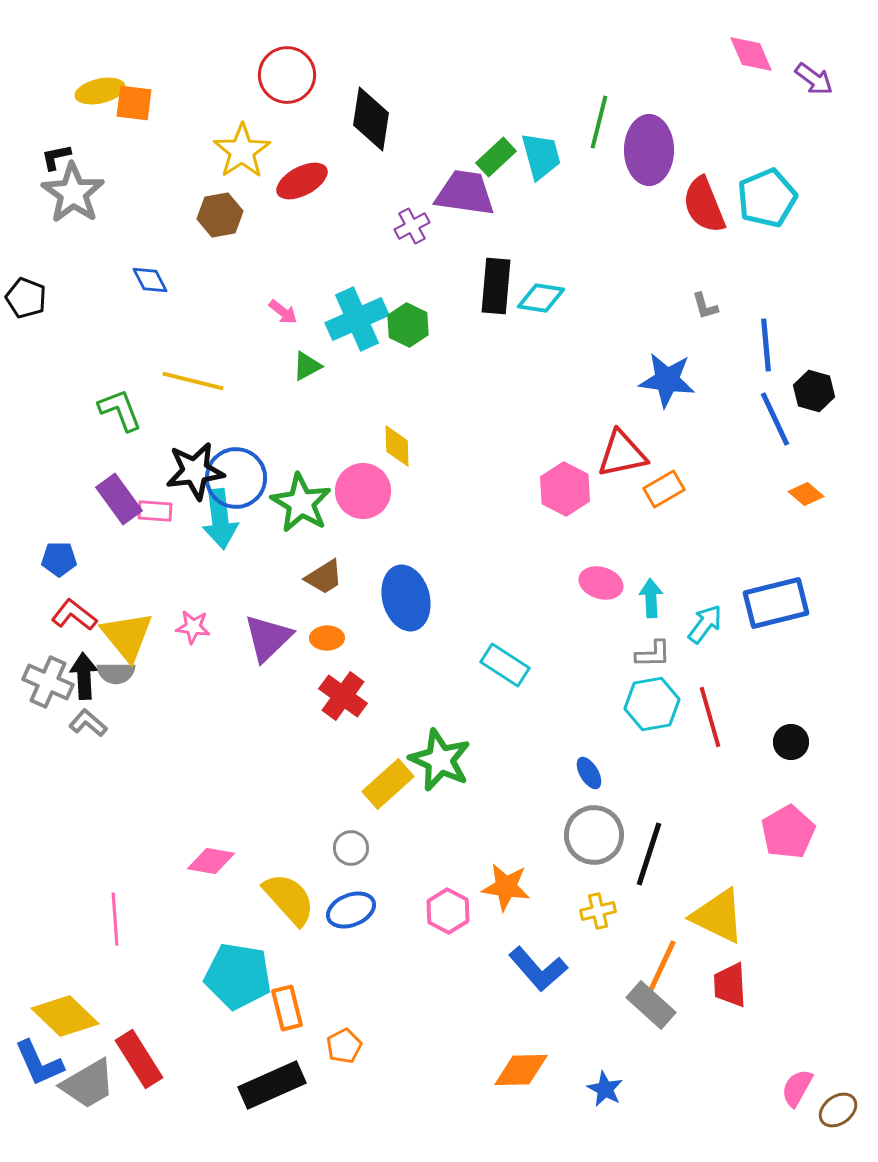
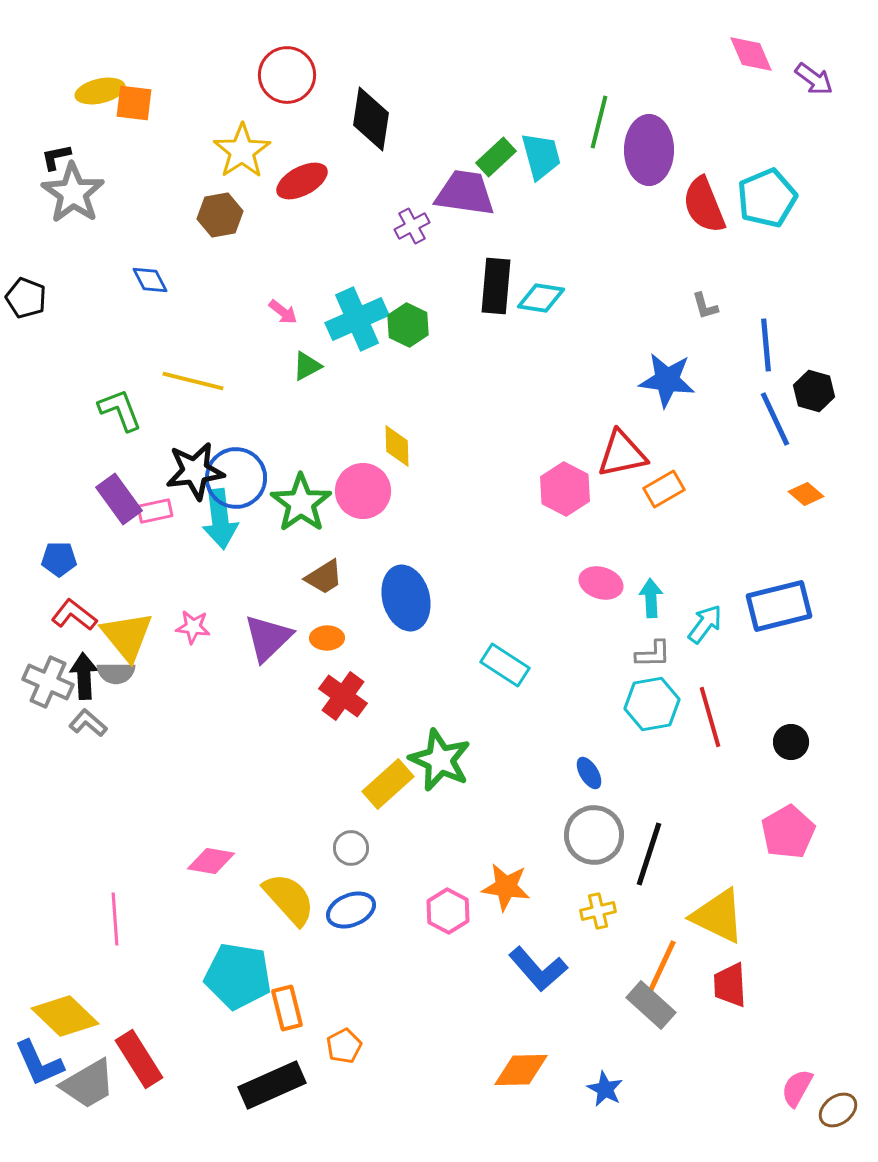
green star at (301, 503): rotated 6 degrees clockwise
pink rectangle at (155, 511): rotated 16 degrees counterclockwise
blue rectangle at (776, 603): moved 3 px right, 3 px down
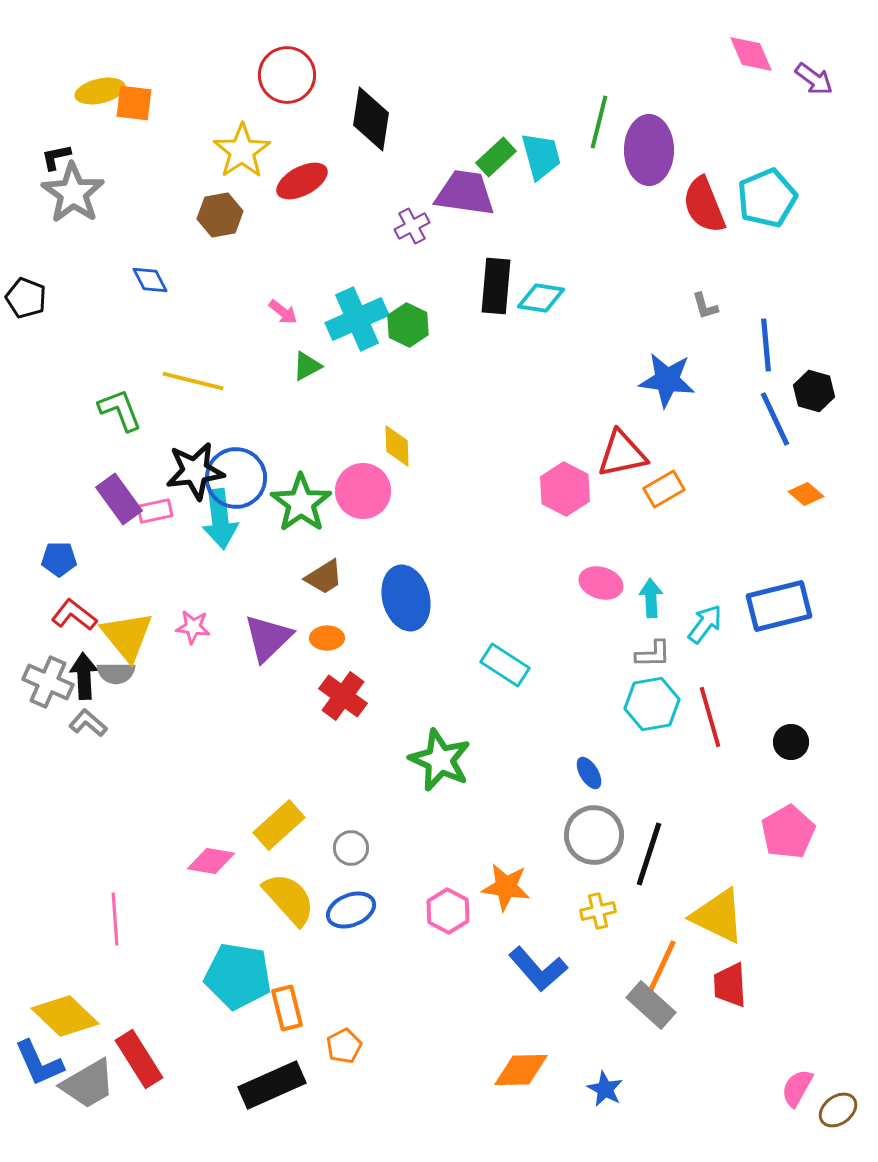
yellow rectangle at (388, 784): moved 109 px left, 41 px down
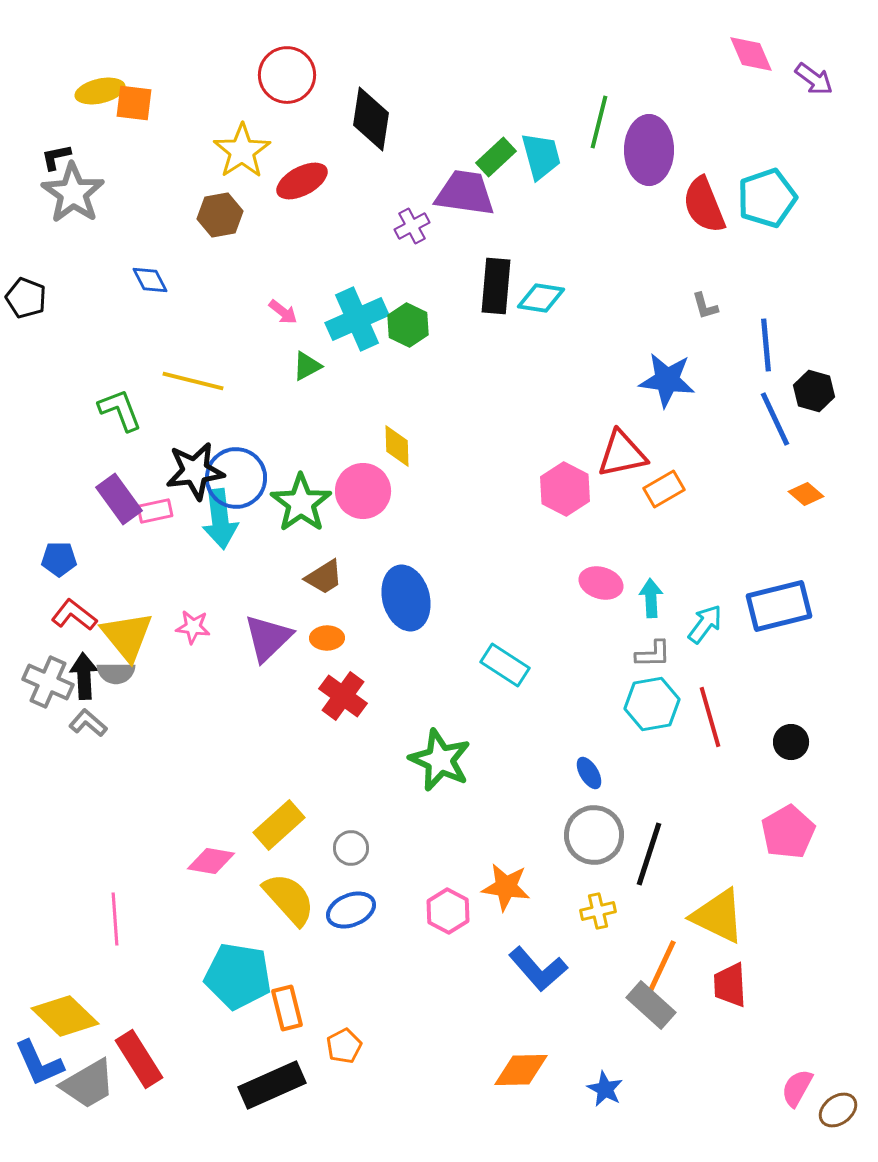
cyan pentagon at (767, 198): rotated 4 degrees clockwise
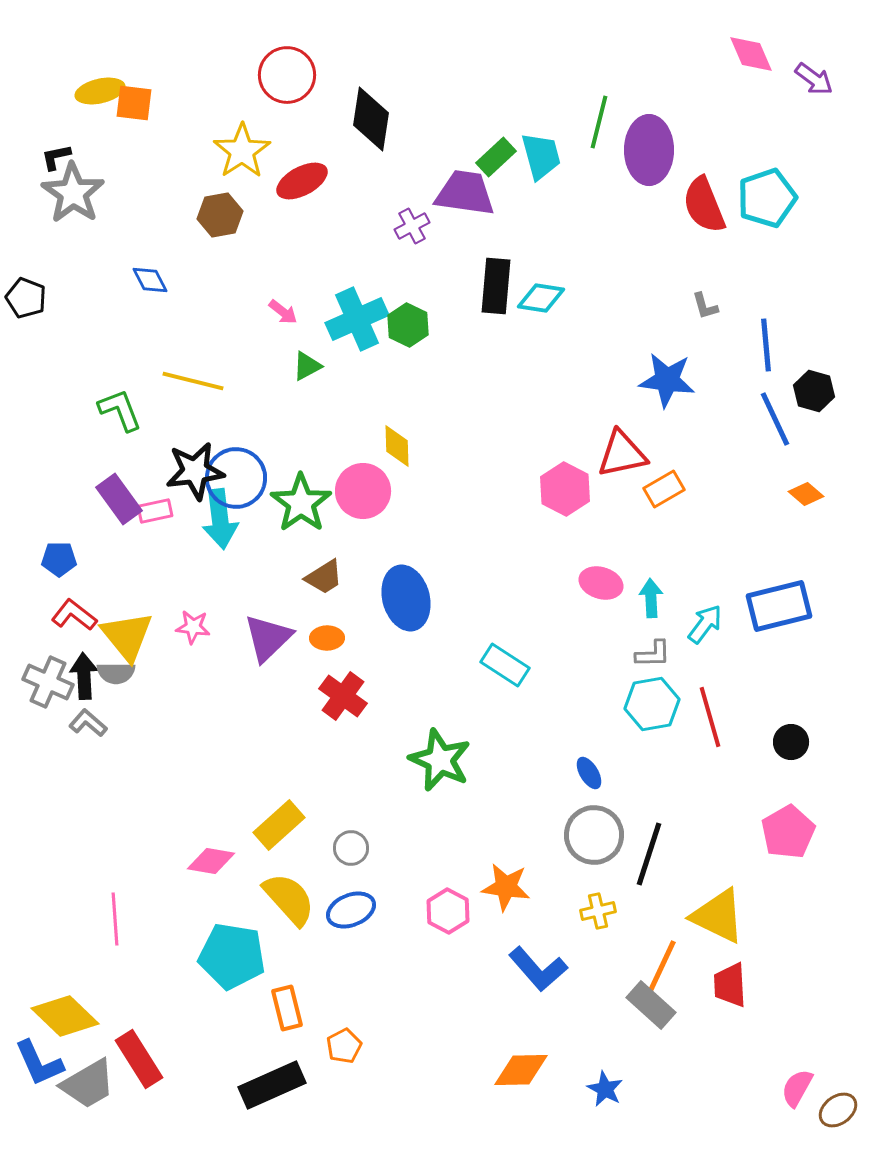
cyan pentagon at (238, 976): moved 6 px left, 20 px up
